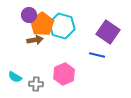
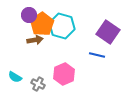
gray cross: moved 2 px right; rotated 24 degrees clockwise
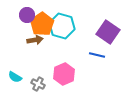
purple circle: moved 2 px left
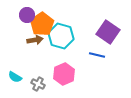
cyan hexagon: moved 1 px left, 10 px down
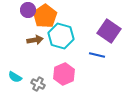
purple circle: moved 1 px right, 5 px up
orange pentagon: moved 3 px right, 8 px up
purple square: moved 1 px right, 1 px up
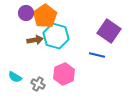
purple circle: moved 2 px left, 3 px down
cyan hexagon: moved 5 px left
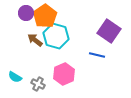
brown arrow: rotated 133 degrees counterclockwise
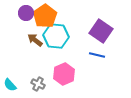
purple square: moved 8 px left
cyan hexagon: rotated 10 degrees counterclockwise
cyan semicircle: moved 5 px left, 8 px down; rotated 16 degrees clockwise
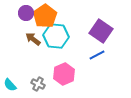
brown arrow: moved 2 px left, 1 px up
blue line: rotated 42 degrees counterclockwise
